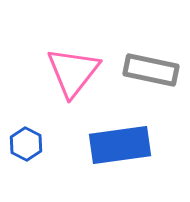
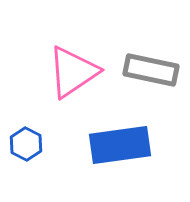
pink triangle: rotated 18 degrees clockwise
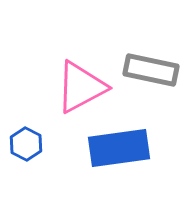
pink triangle: moved 8 px right, 15 px down; rotated 6 degrees clockwise
blue rectangle: moved 1 px left, 3 px down
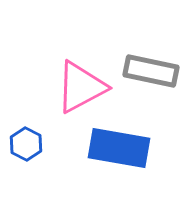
gray rectangle: moved 1 px down
blue rectangle: rotated 18 degrees clockwise
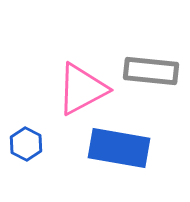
gray rectangle: rotated 6 degrees counterclockwise
pink triangle: moved 1 px right, 2 px down
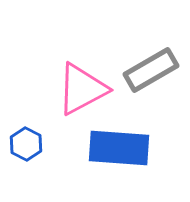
gray rectangle: moved 1 px up; rotated 36 degrees counterclockwise
blue rectangle: rotated 6 degrees counterclockwise
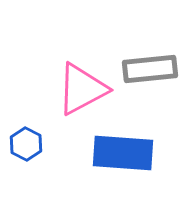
gray rectangle: moved 1 px left, 1 px up; rotated 24 degrees clockwise
blue rectangle: moved 4 px right, 5 px down
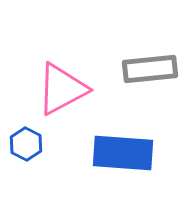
pink triangle: moved 20 px left
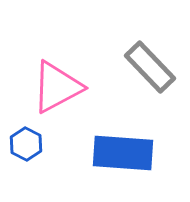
gray rectangle: moved 2 px up; rotated 52 degrees clockwise
pink triangle: moved 5 px left, 2 px up
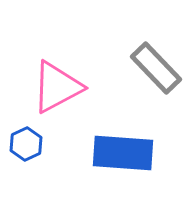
gray rectangle: moved 6 px right, 1 px down
blue hexagon: rotated 8 degrees clockwise
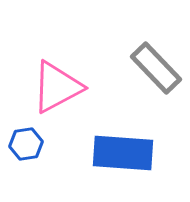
blue hexagon: rotated 16 degrees clockwise
